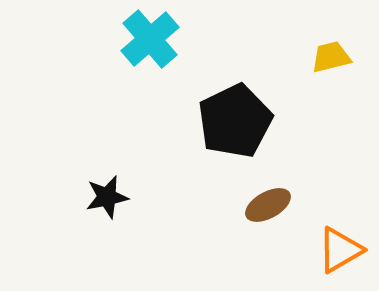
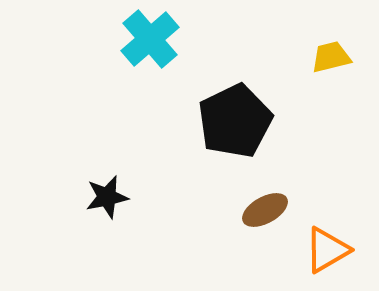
brown ellipse: moved 3 px left, 5 px down
orange triangle: moved 13 px left
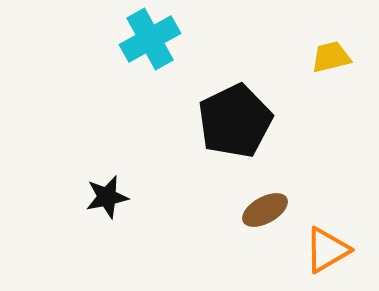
cyan cross: rotated 12 degrees clockwise
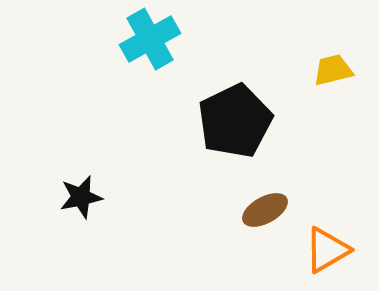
yellow trapezoid: moved 2 px right, 13 px down
black star: moved 26 px left
